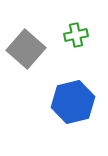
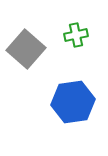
blue hexagon: rotated 6 degrees clockwise
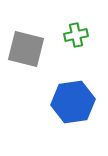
gray square: rotated 27 degrees counterclockwise
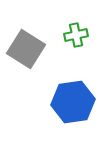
gray square: rotated 18 degrees clockwise
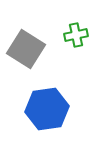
blue hexagon: moved 26 px left, 7 px down
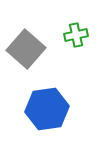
gray square: rotated 9 degrees clockwise
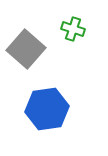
green cross: moved 3 px left, 6 px up; rotated 30 degrees clockwise
